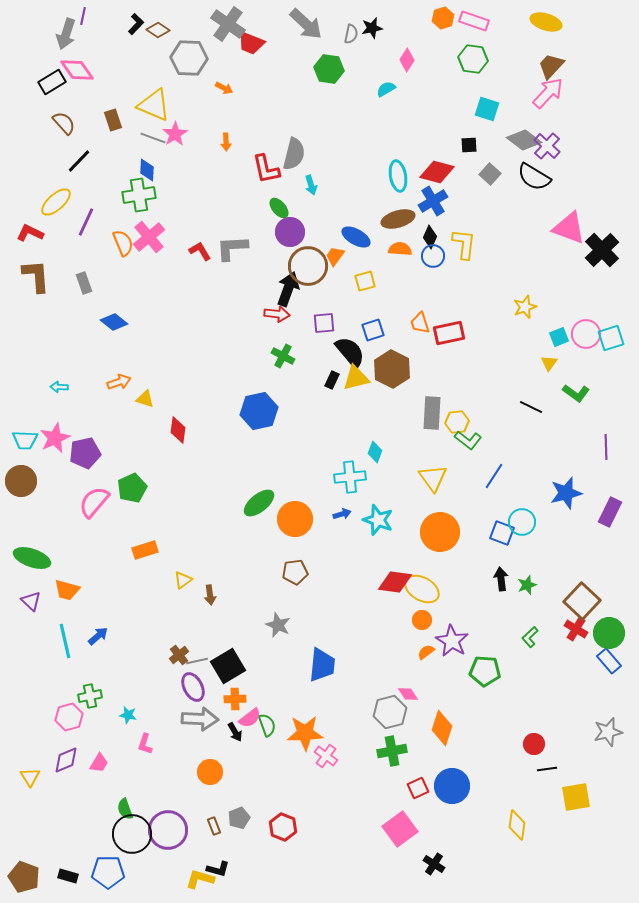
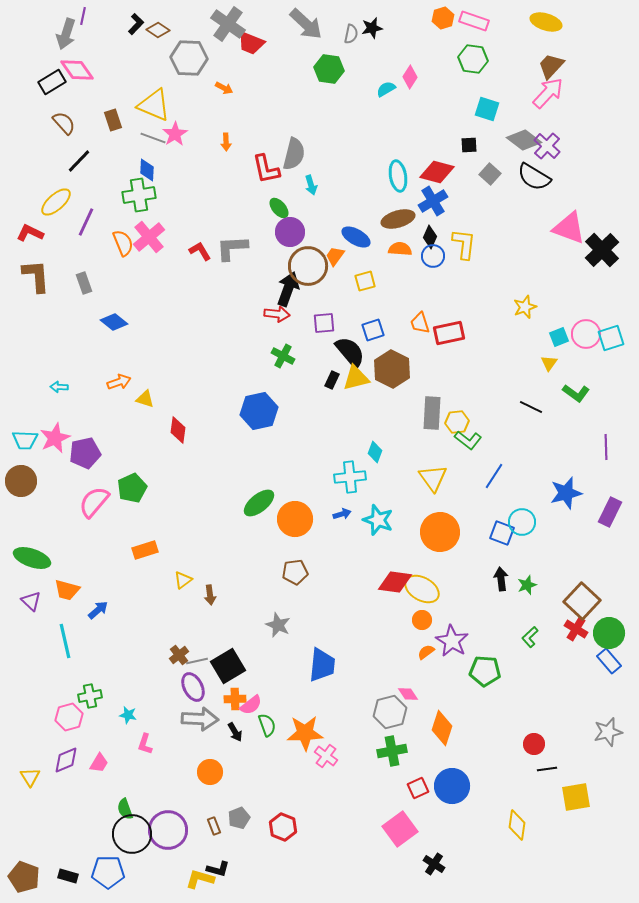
pink diamond at (407, 60): moved 3 px right, 17 px down
blue arrow at (98, 636): moved 26 px up
pink semicircle at (250, 718): moved 1 px right, 13 px up
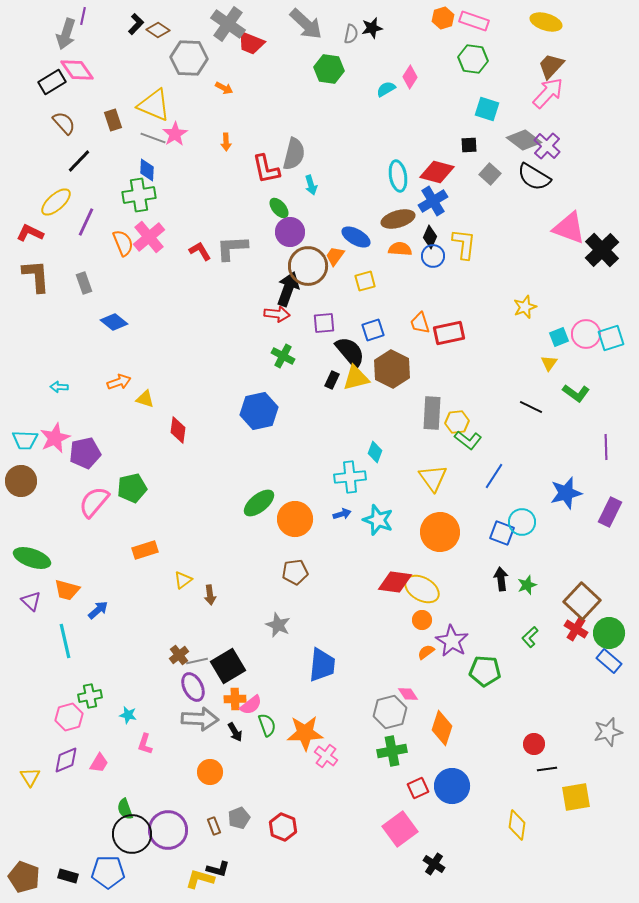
green pentagon at (132, 488): rotated 12 degrees clockwise
blue rectangle at (609, 661): rotated 10 degrees counterclockwise
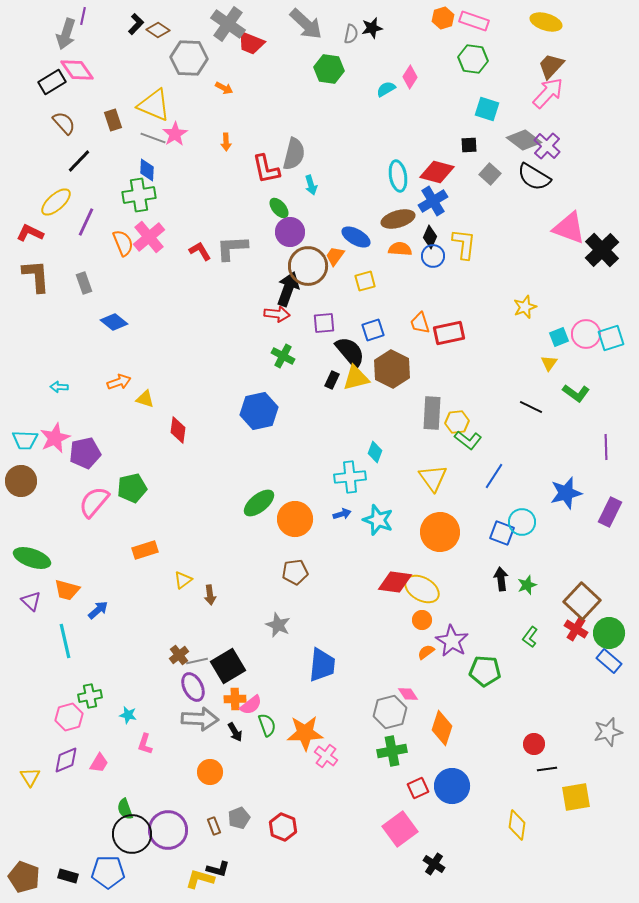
green L-shape at (530, 637): rotated 10 degrees counterclockwise
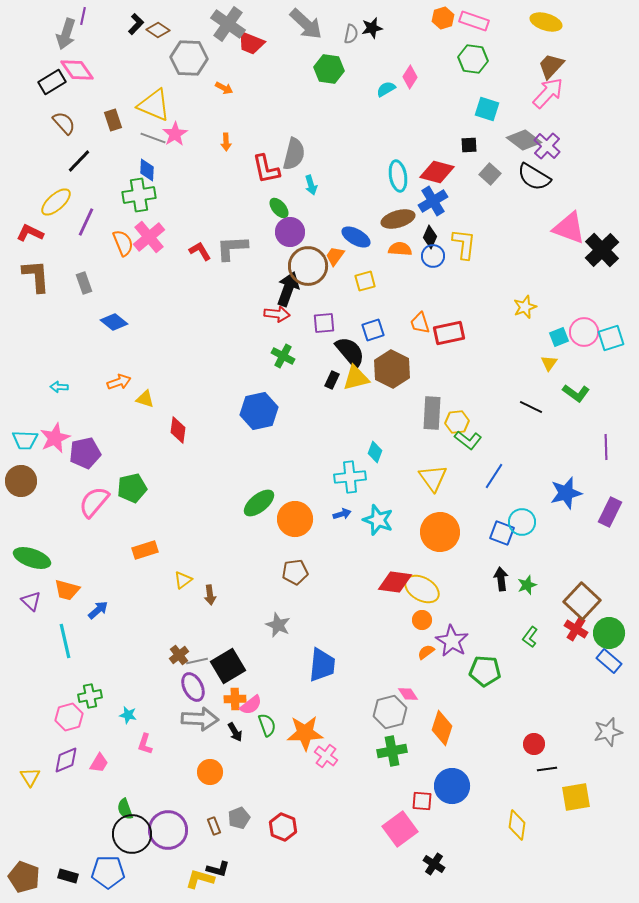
pink circle at (586, 334): moved 2 px left, 2 px up
red square at (418, 788): moved 4 px right, 13 px down; rotated 30 degrees clockwise
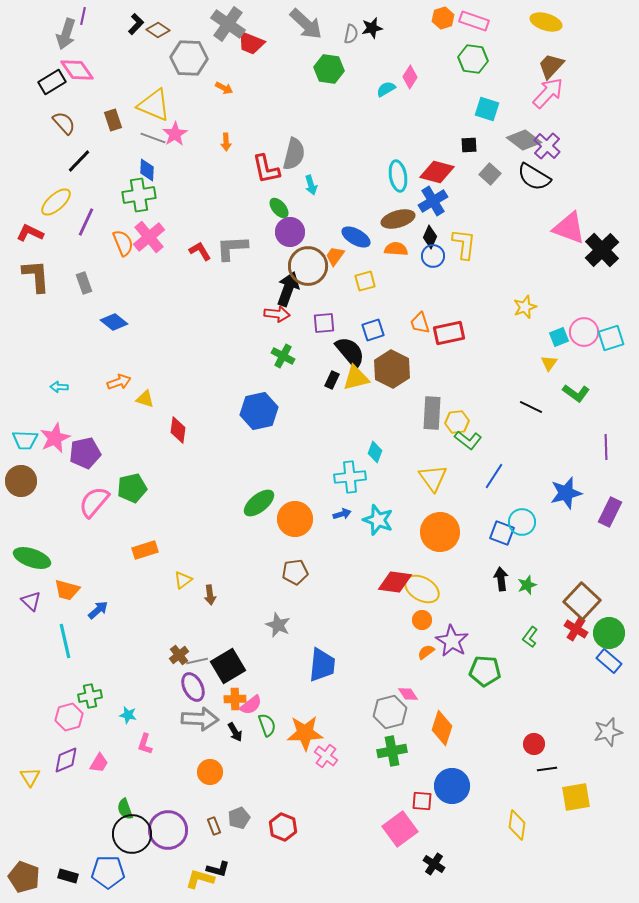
orange semicircle at (400, 249): moved 4 px left
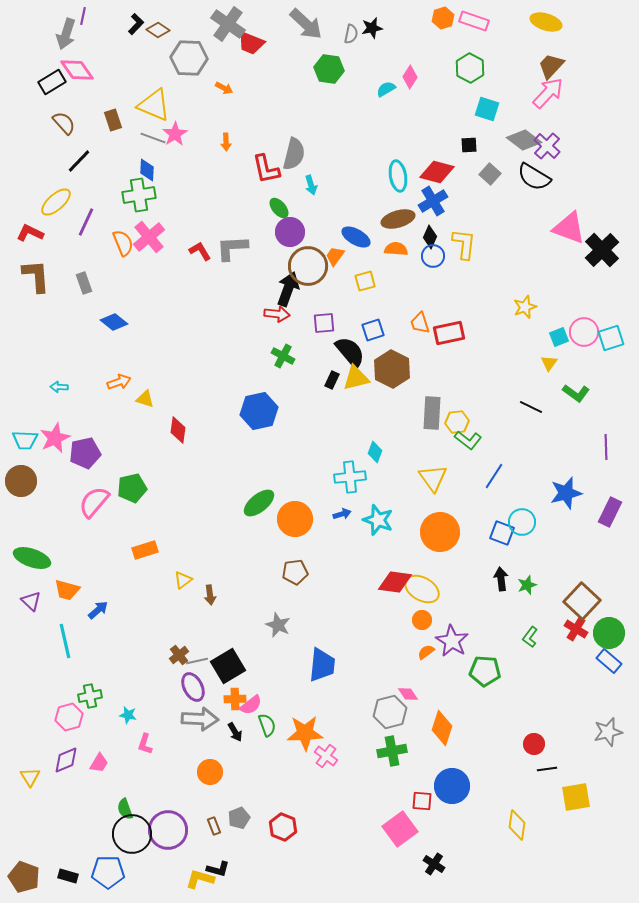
green hexagon at (473, 59): moved 3 px left, 9 px down; rotated 20 degrees clockwise
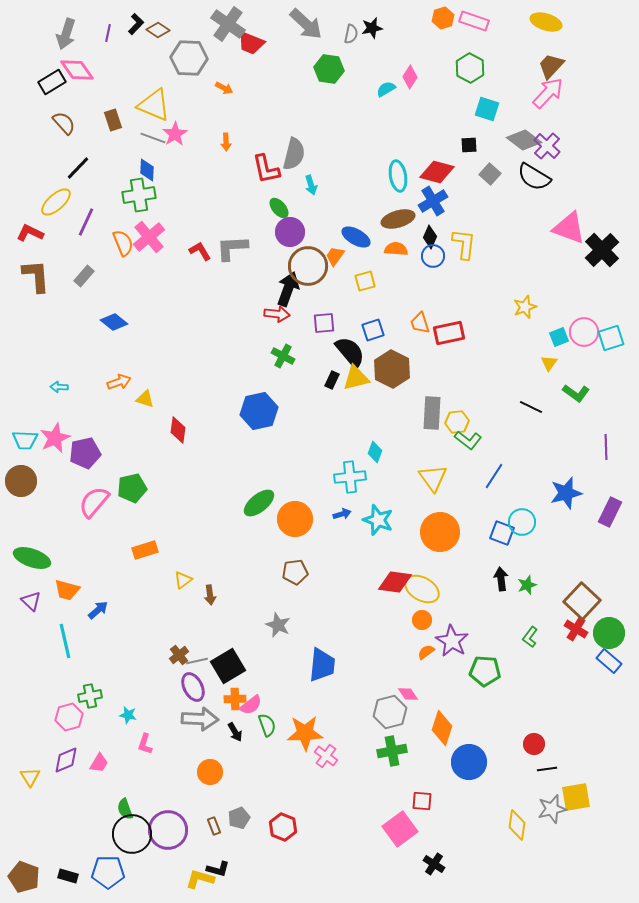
purple line at (83, 16): moved 25 px right, 17 px down
black line at (79, 161): moved 1 px left, 7 px down
gray rectangle at (84, 283): moved 7 px up; rotated 60 degrees clockwise
gray star at (608, 732): moved 56 px left, 77 px down
blue circle at (452, 786): moved 17 px right, 24 px up
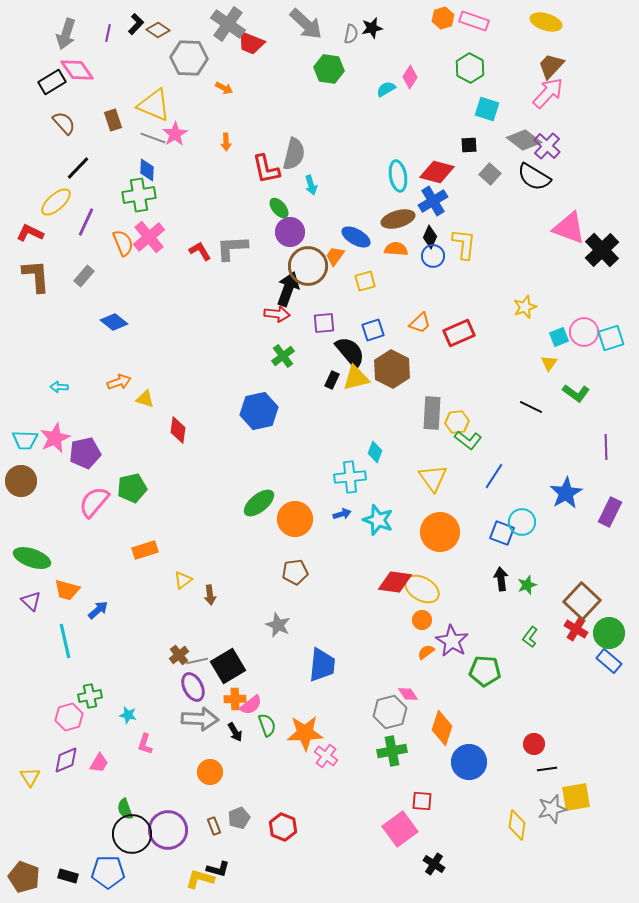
orange trapezoid at (420, 323): rotated 115 degrees counterclockwise
red rectangle at (449, 333): moved 10 px right; rotated 12 degrees counterclockwise
green cross at (283, 356): rotated 25 degrees clockwise
blue star at (566, 493): rotated 16 degrees counterclockwise
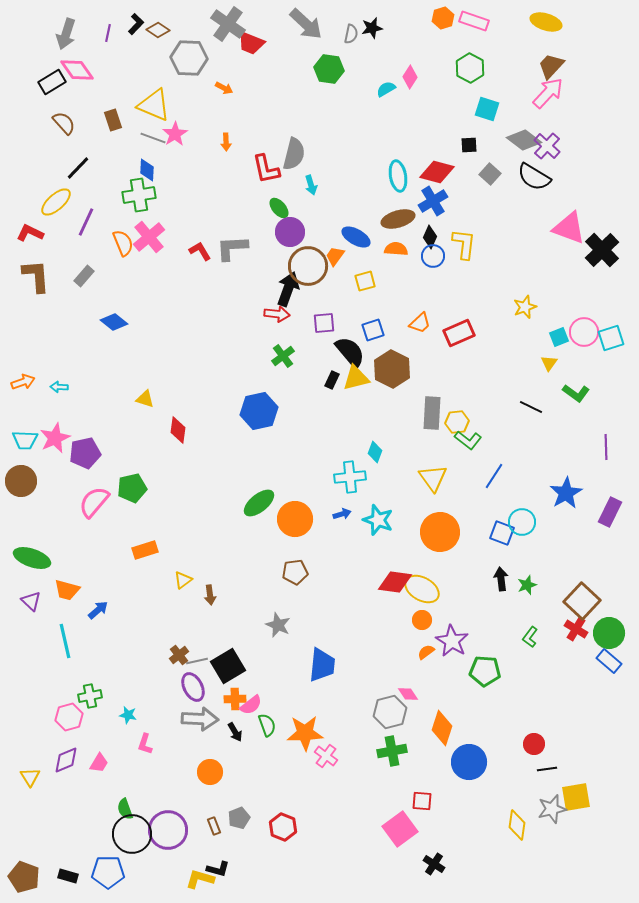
orange arrow at (119, 382): moved 96 px left
